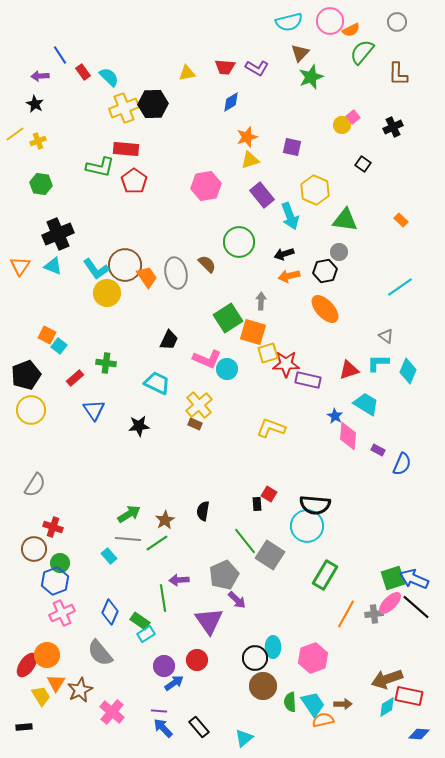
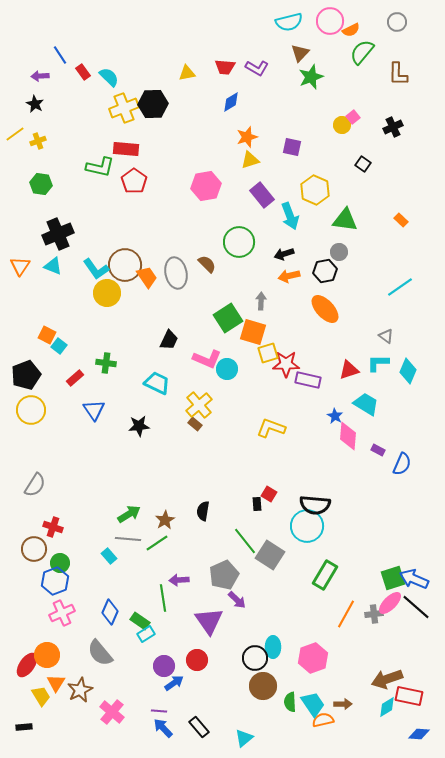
brown rectangle at (195, 424): rotated 16 degrees clockwise
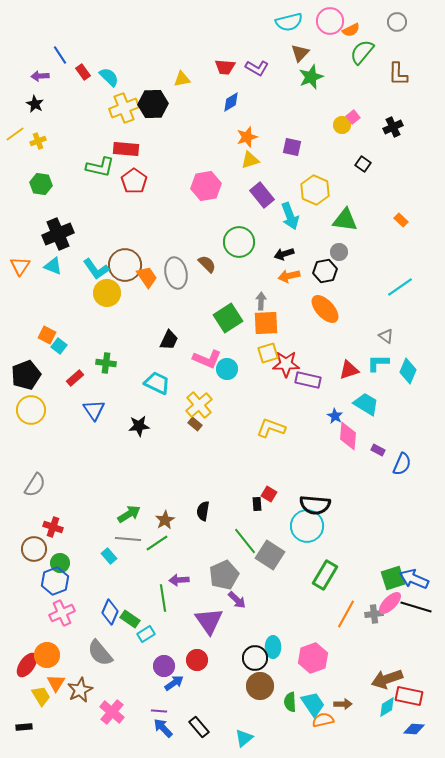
yellow triangle at (187, 73): moved 5 px left, 6 px down
orange square at (253, 332): moved 13 px right, 9 px up; rotated 20 degrees counterclockwise
black line at (416, 607): rotated 24 degrees counterclockwise
green rectangle at (140, 621): moved 10 px left, 2 px up
brown circle at (263, 686): moved 3 px left
blue diamond at (419, 734): moved 5 px left, 5 px up
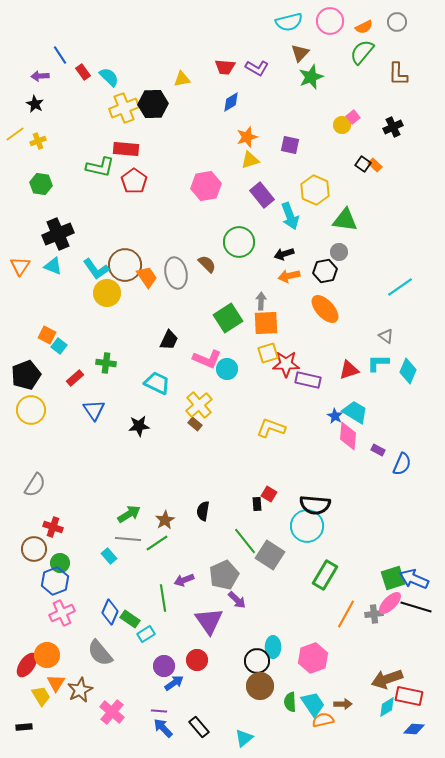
orange semicircle at (351, 30): moved 13 px right, 3 px up
purple square at (292, 147): moved 2 px left, 2 px up
orange rectangle at (401, 220): moved 26 px left, 55 px up
cyan trapezoid at (366, 404): moved 11 px left, 8 px down
purple arrow at (179, 580): moved 5 px right; rotated 18 degrees counterclockwise
black circle at (255, 658): moved 2 px right, 3 px down
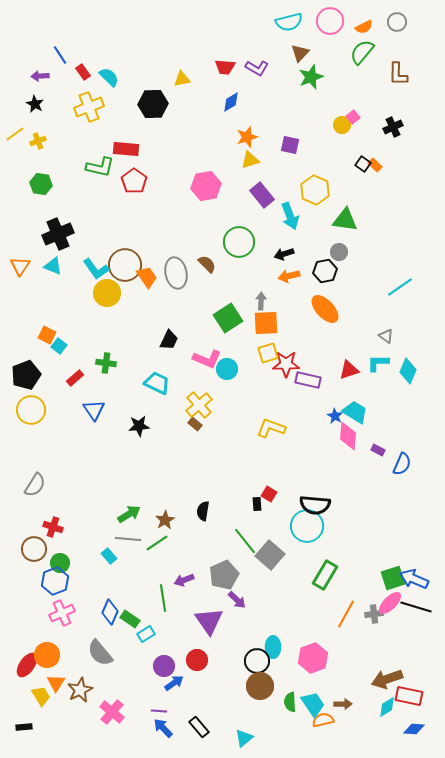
yellow cross at (124, 108): moved 35 px left, 1 px up
gray square at (270, 555): rotated 8 degrees clockwise
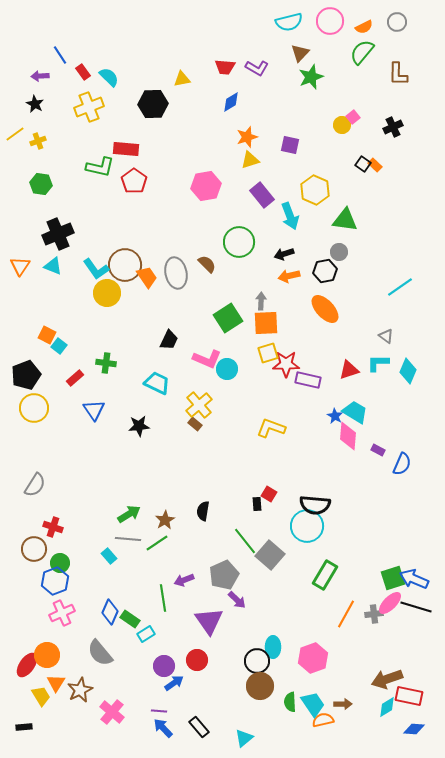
yellow circle at (31, 410): moved 3 px right, 2 px up
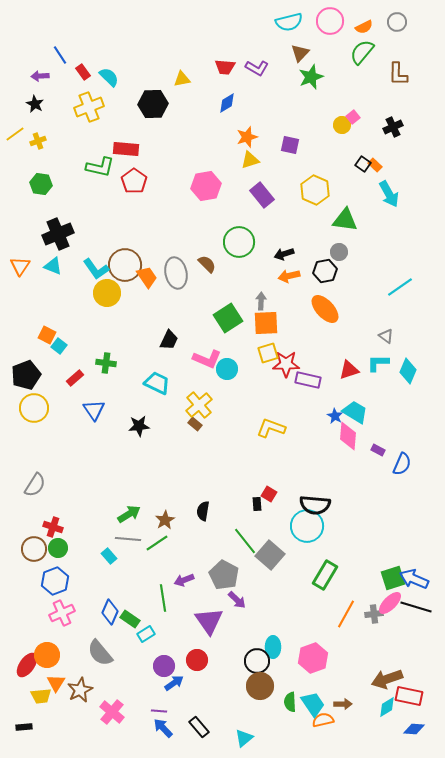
blue diamond at (231, 102): moved 4 px left, 1 px down
cyan arrow at (290, 216): moved 99 px right, 22 px up; rotated 8 degrees counterclockwise
green circle at (60, 563): moved 2 px left, 15 px up
gray pentagon at (224, 575): rotated 20 degrees counterclockwise
yellow trapezoid at (41, 696): rotated 115 degrees clockwise
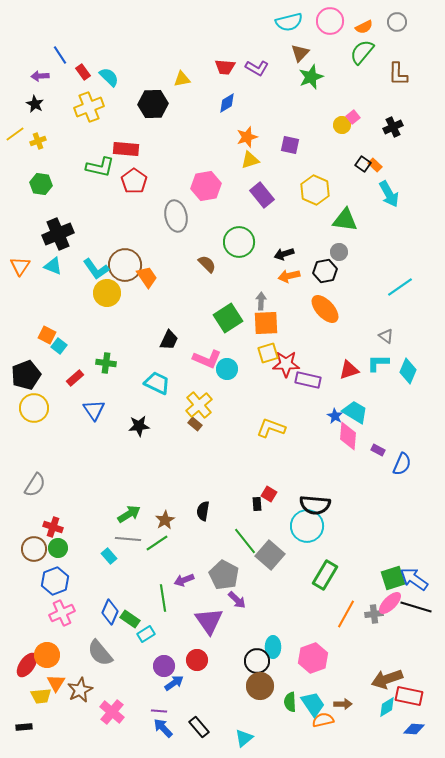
gray ellipse at (176, 273): moved 57 px up
blue arrow at (414, 579): rotated 12 degrees clockwise
